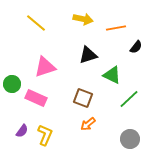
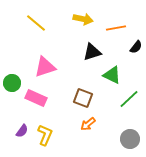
black triangle: moved 4 px right, 3 px up
green circle: moved 1 px up
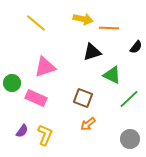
orange line: moved 7 px left; rotated 12 degrees clockwise
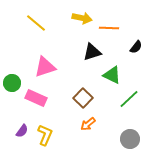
yellow arrow: moved 1 px left, 1 px up
brown square: rotated 24 degrees clockwise
